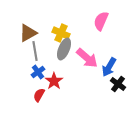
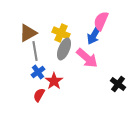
blue arrow: moved 15 px left, 32 px up
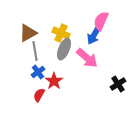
black cross: rotated 21 degrees clockwise
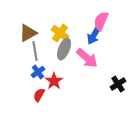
yellow cross: moved 1 px left; rotated 12 degrees clockwise
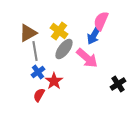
yellow cross: moved 1 px left, 2 px up
gray ellipse: rotated 15 degrees clockwise
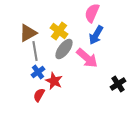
pink semicircle: moved 9 px left, 8 px up
blue arrow: moved 2 px right
red star: rotated 12 degrees counterclockwise
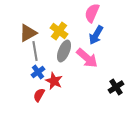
gray ellipse: moved 2 px down; rotated 15 degrees counterclockwise
black cross: moved 2 px left, 3 px down
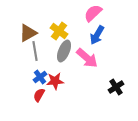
pink semicircle: moved 1 px right; rotated 24 degrees clockwise
blue arrow: moved 1 px right
blue cross: moved 2 px right, 5 px down
red star: moved 1 px right; rotated 30 degrees counterclockwise
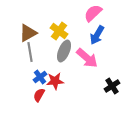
gray line: moved 5 px left, 1 px down
black cross: moved 4 px left, 1 px up
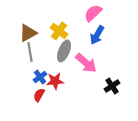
pink arrow: moved 1 px left, 5 px down
